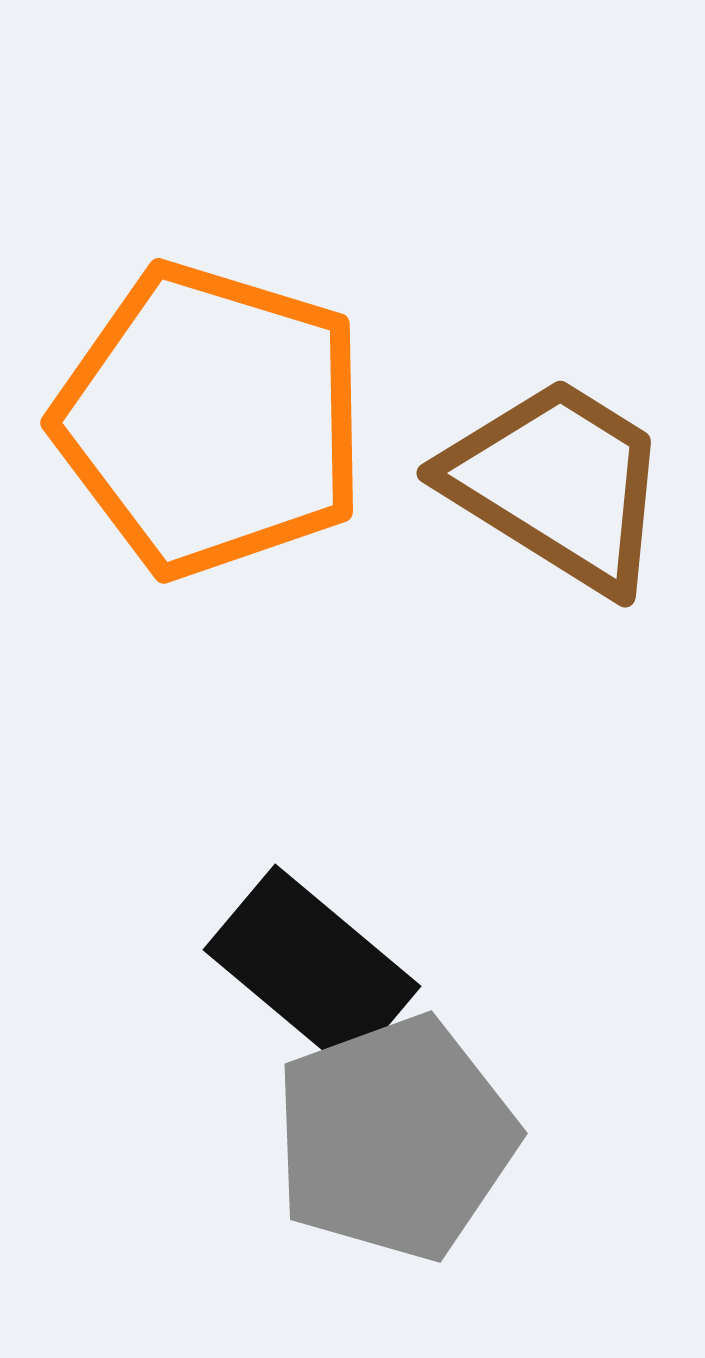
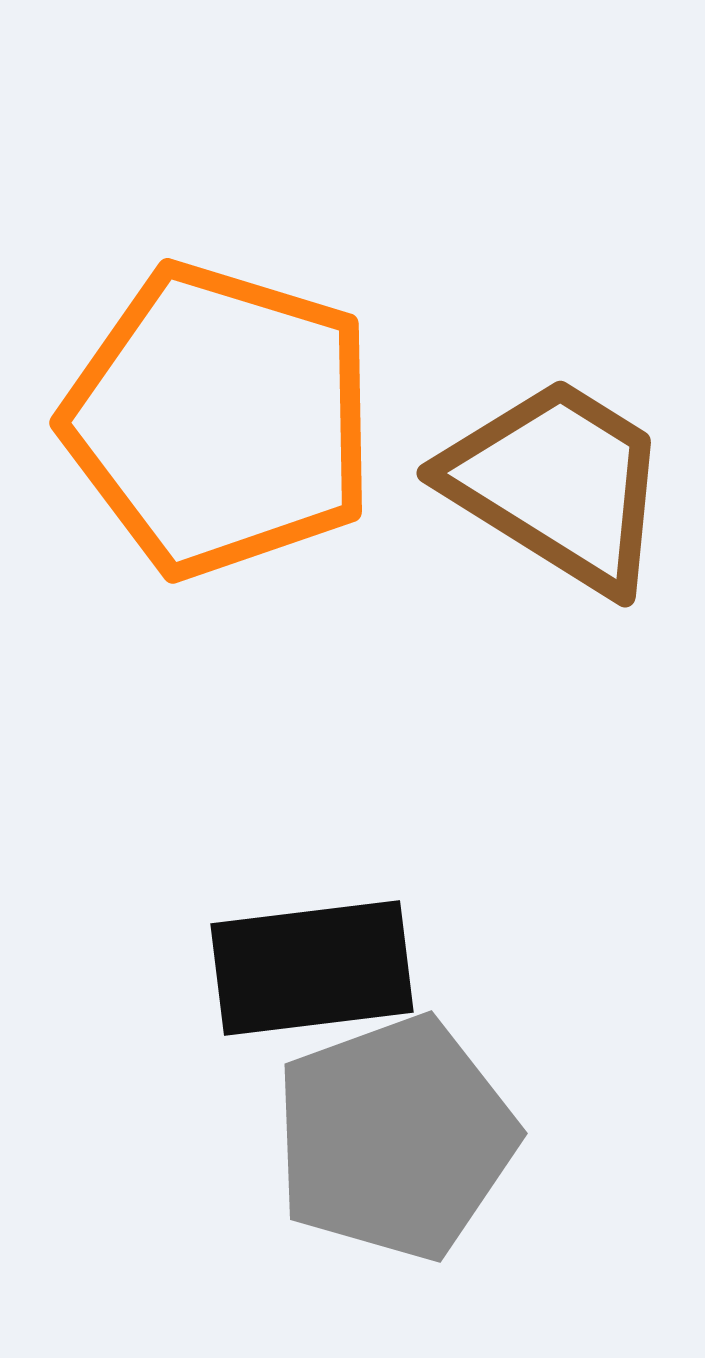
orange pentagon: moved 9 px right
black rectangle: rotated 47 degrees counterclockwise
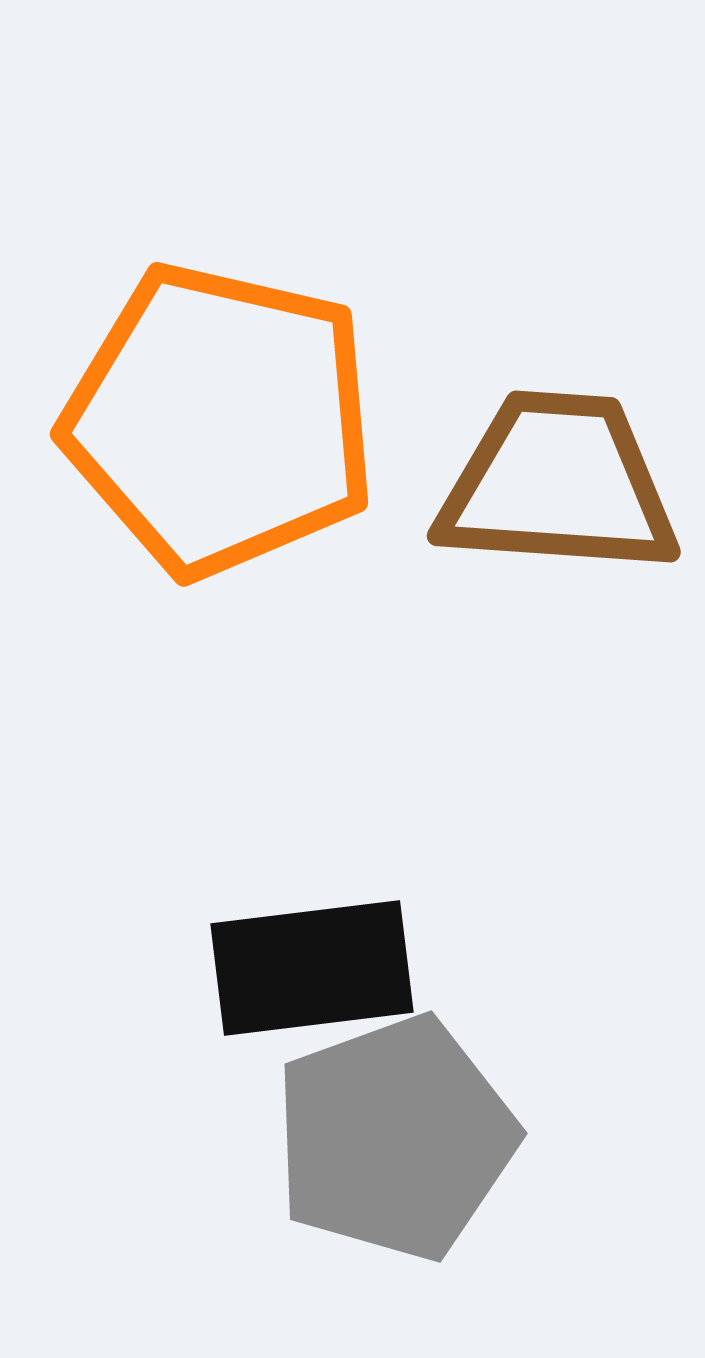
orange pentagon: rotated 4 degrees counterclockwise
brown trapezoid: rotated 28 degrees counterclockwise
